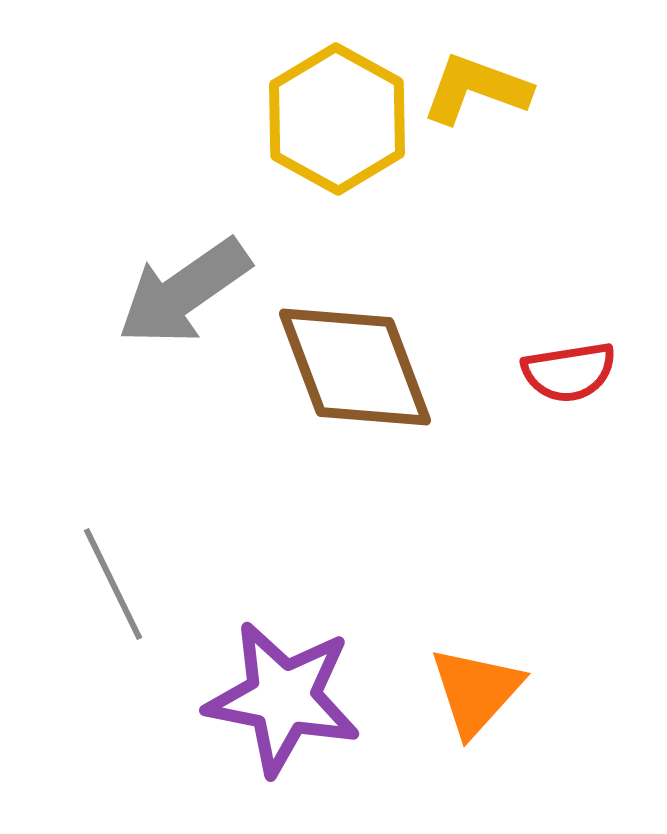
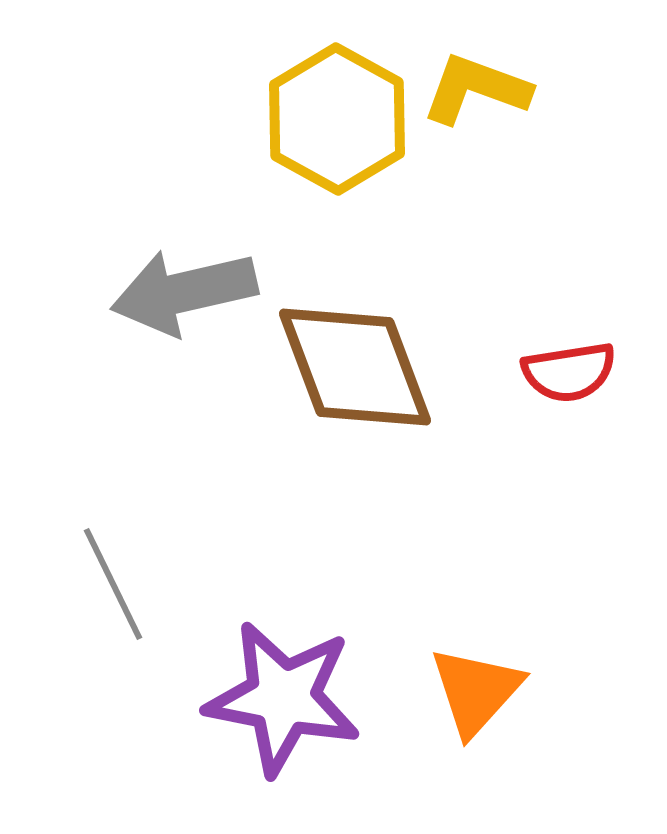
gray arrow: rotated 22 degrees clockwise
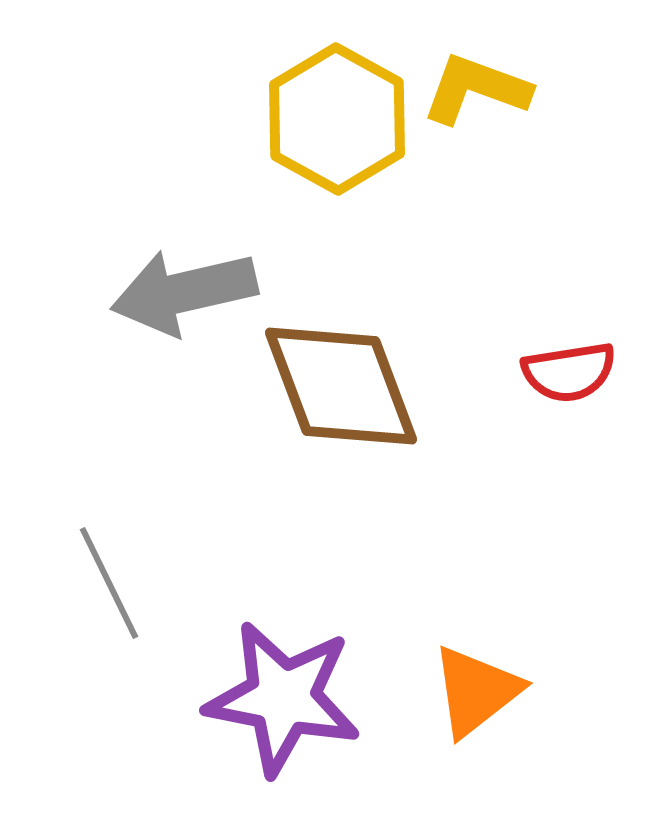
brown diamond: moved 14 px left, 19 px down
gray line: moved 4 px left, 1 px up
orange triangle: rotated 10 degrees clockwise
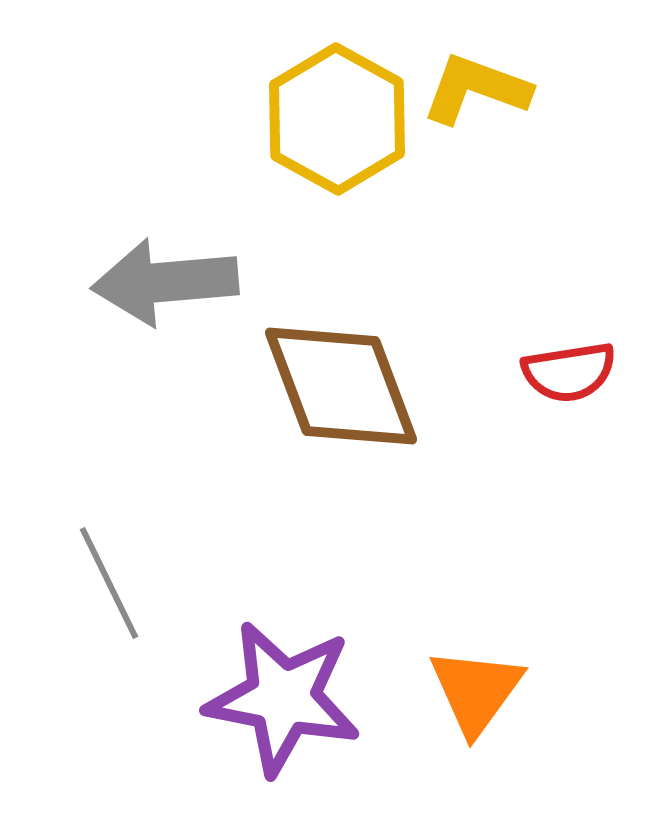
gray arrow: moved 19 px left, 10 px up; rotated 8 degrees clockwise
orange triangle: rotated 16 degrees counterclockwise
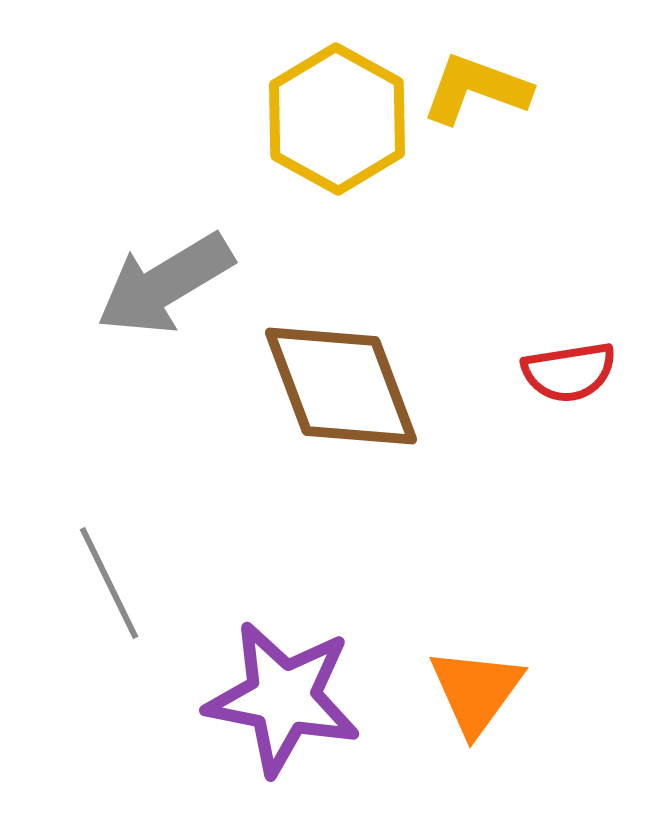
gray arrow: moved 2 px down; rotated 26 degrees counterclockwise
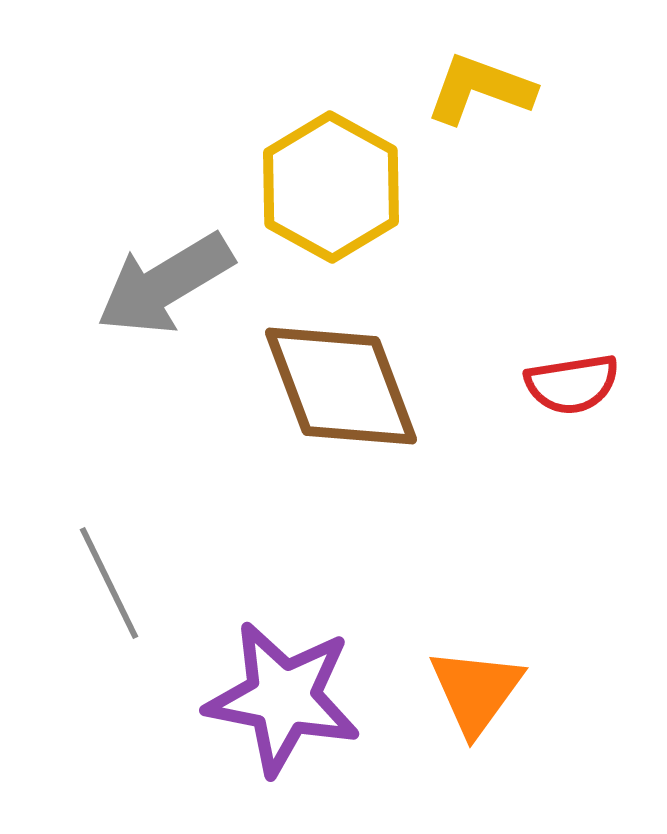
yellow L-shape: moved 4 px right
yellow hexagon: moved 6 px left, 68 px down
red semicircle: moved 3 px right, 12 px down
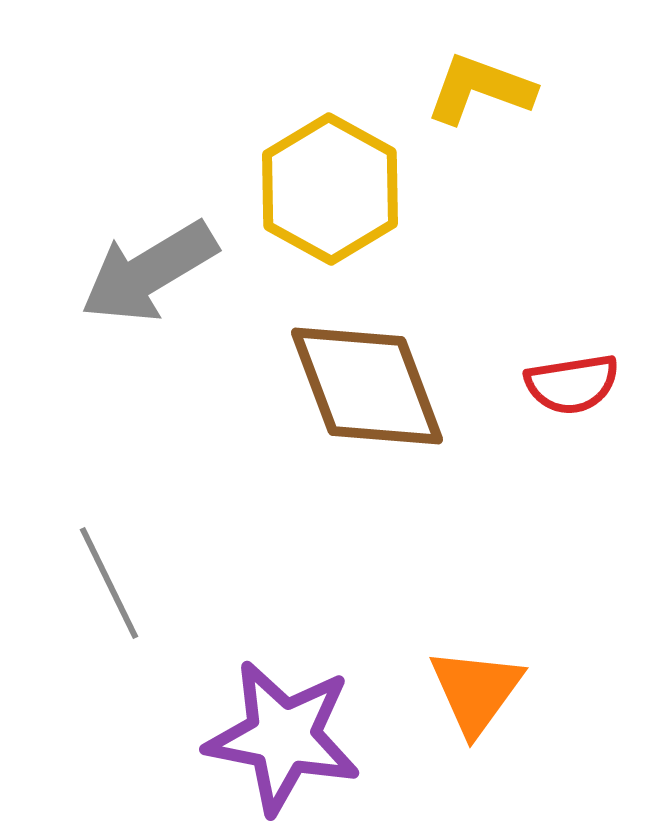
yellow hexagon: moved 1 px left, 2 px down
gray arrow: moved 16 px left, 12 px up
brown diamond: moved 26 px right
purple star: moved 39 px down
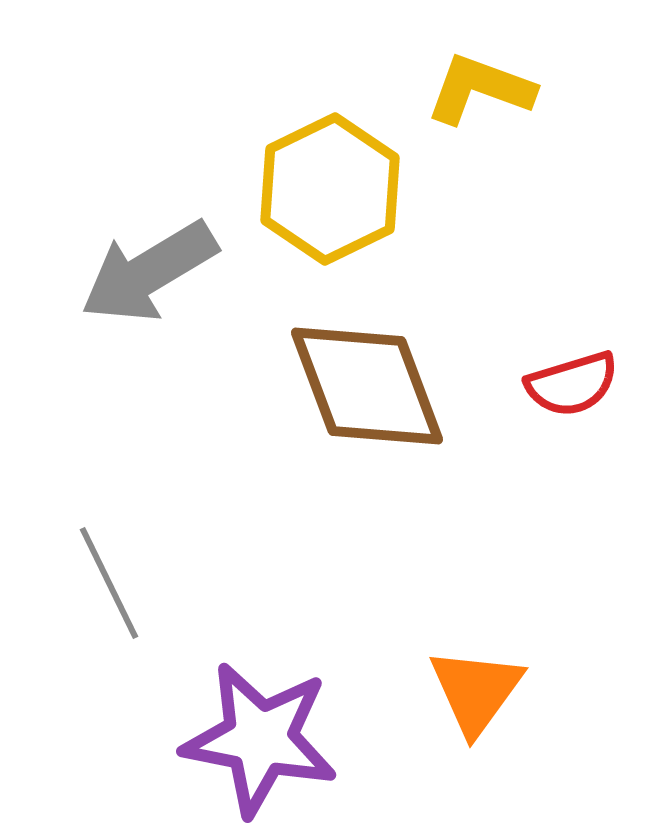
yellow hexagon: rotated 5 degrees clockwise
red semicircle: rotated 8 degrees counterclockwise
purple star: moved 23 px left, 2 px down
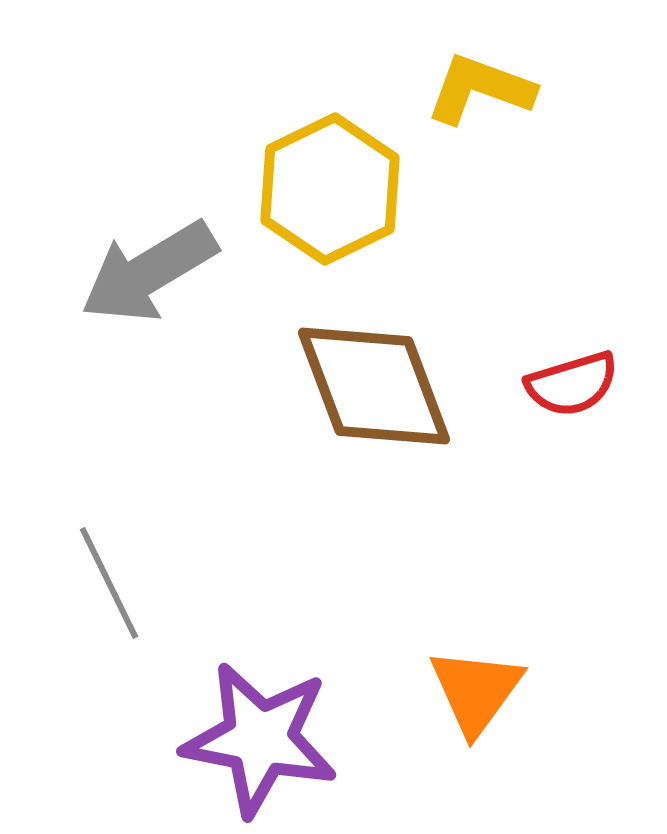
brown diamond: moved 7 px right
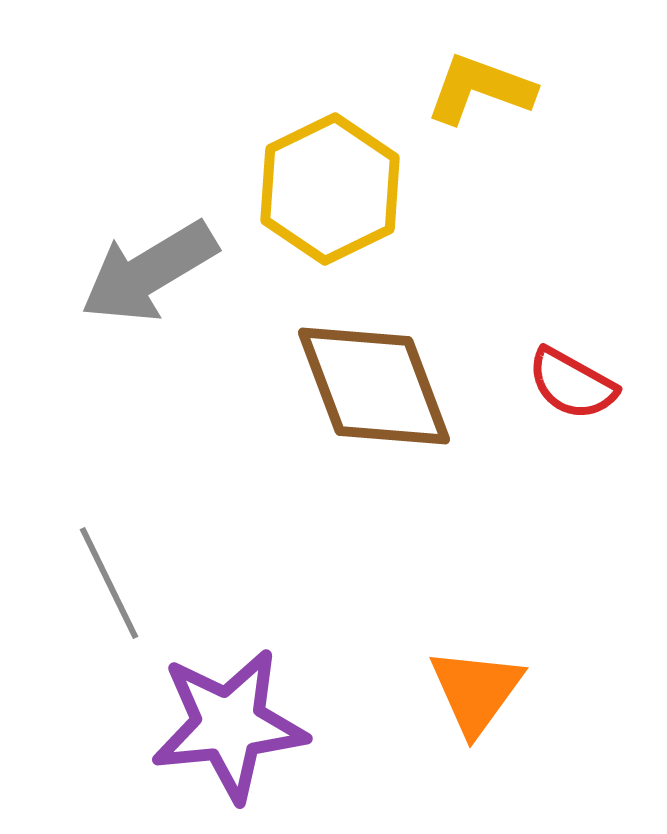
red semicircle: rotated 46 degrees clockwise
purple star: moved 31 px left, 14 px up; rotated 17 degrees counterclockwise
